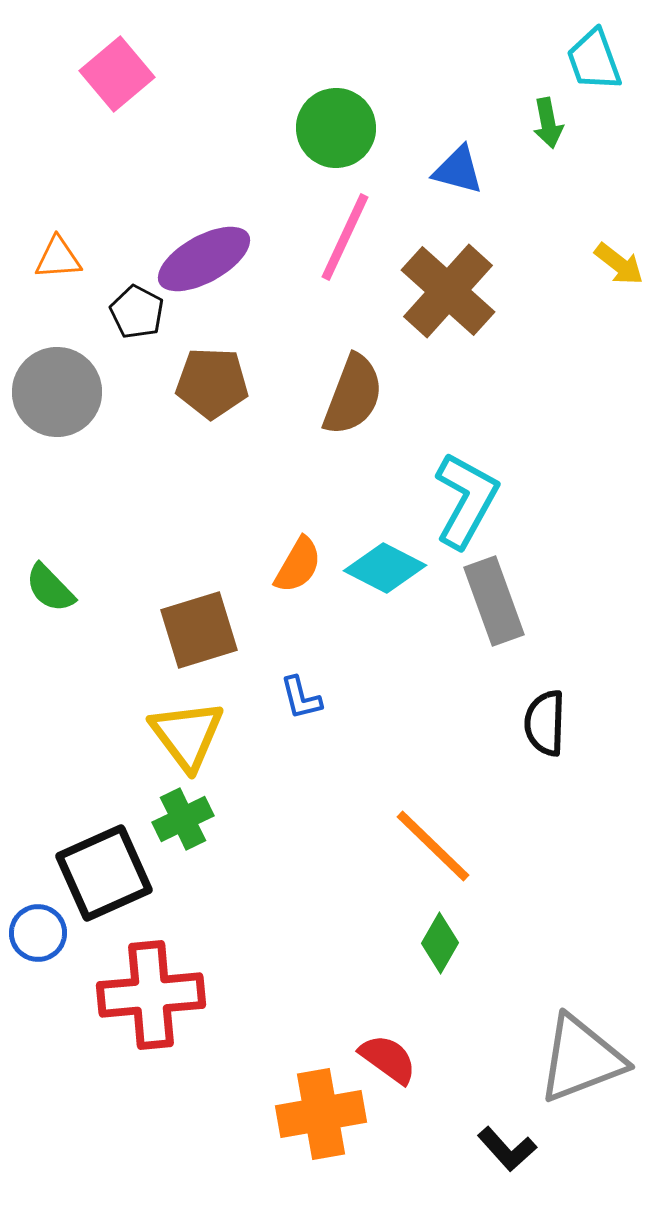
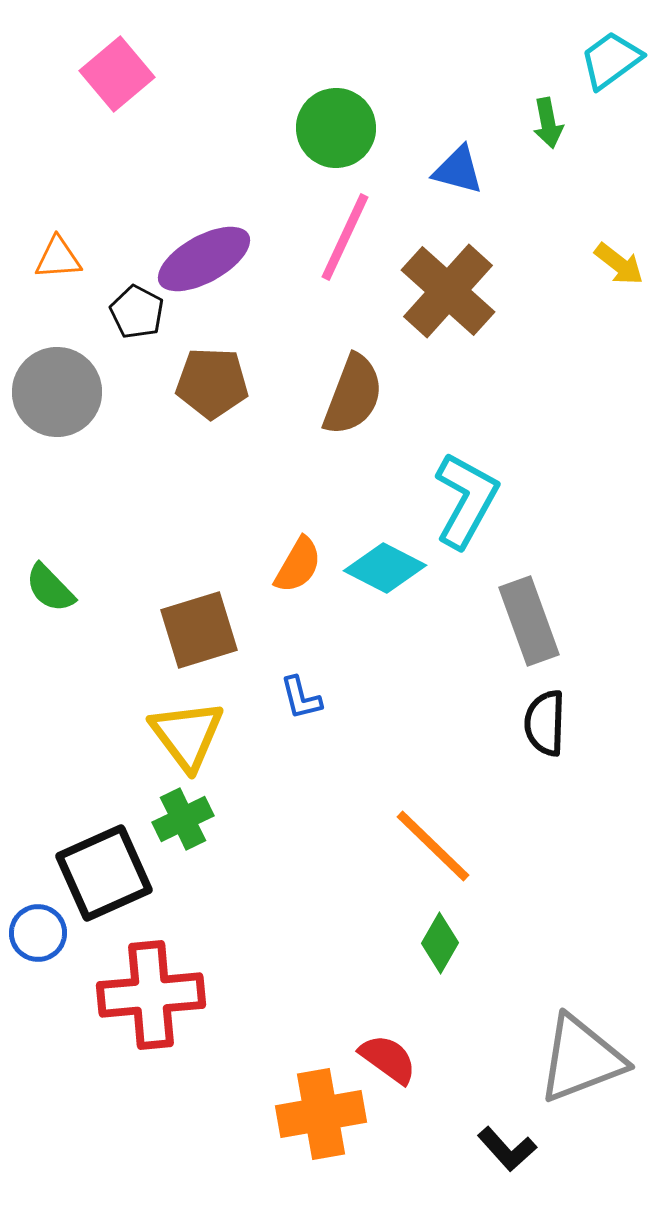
cyan trapezoid: moved 17 px right; rotated 74 degrees clockwise
gray rectangle: moved 35 px right, 20 px down
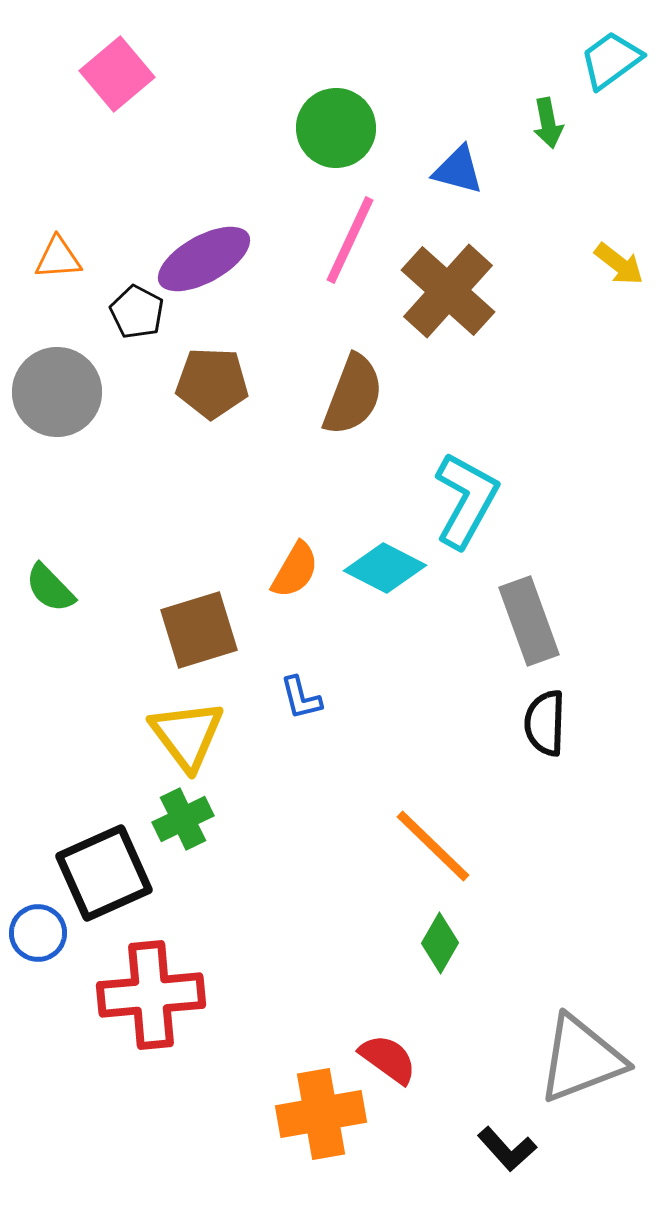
pink line: moved 5 px right, 3 px down
orange semicircle: moved 3 px left, 5 px down
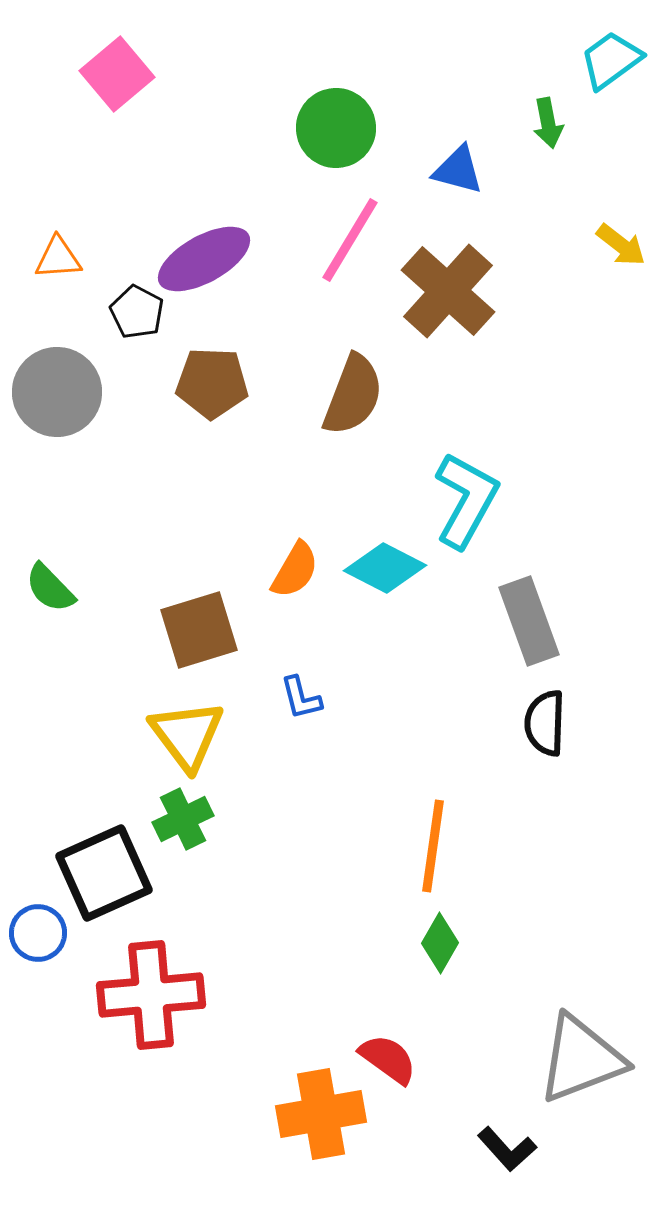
pink line: rotated 6 degrees clockwise
yellow arrow: moved 2 px right, 19 px up
orange line: rotated 54 degrees clockwise
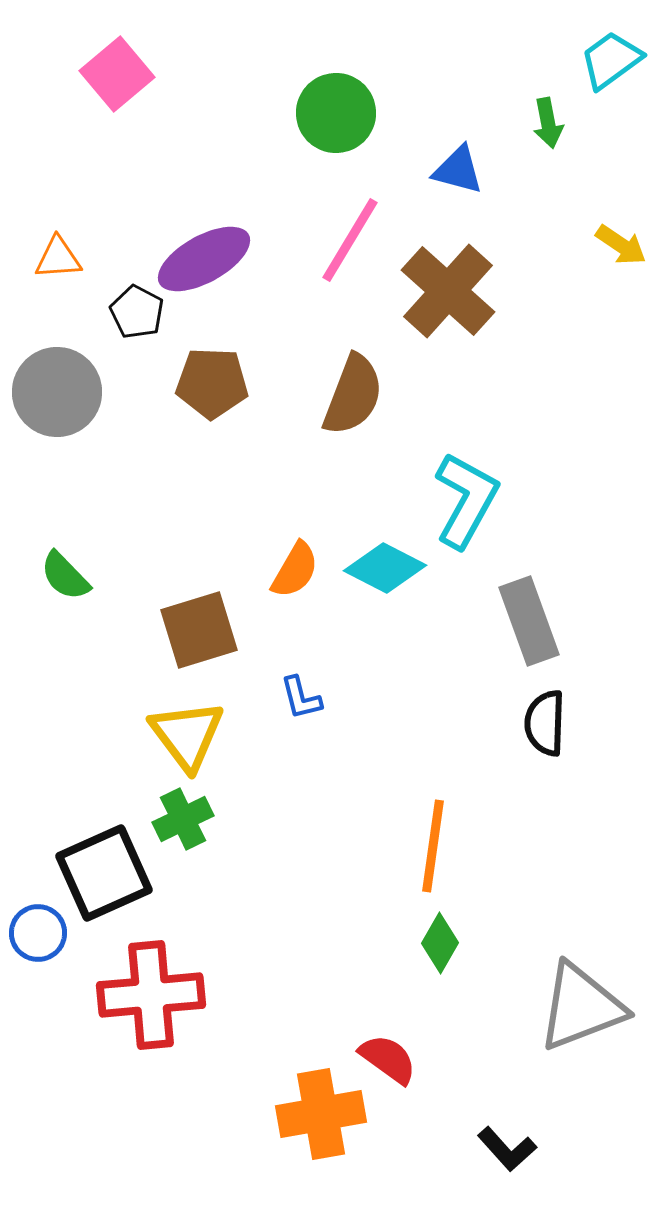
green circle: moved 15 px up
yellow arrow: rotated 4 degrees counterclockwise
green semicircle: moved 15 px right, 12 px up
gray triangle: moved 52 px up
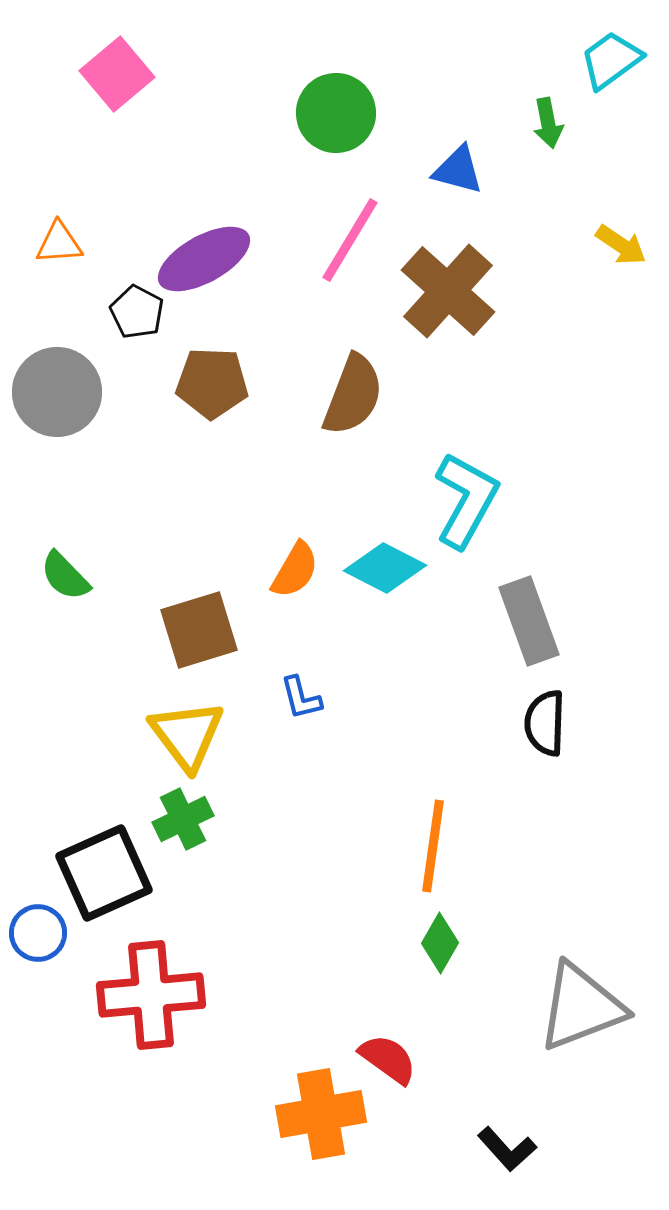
orange triangle: moved 1 px right, 15 px up
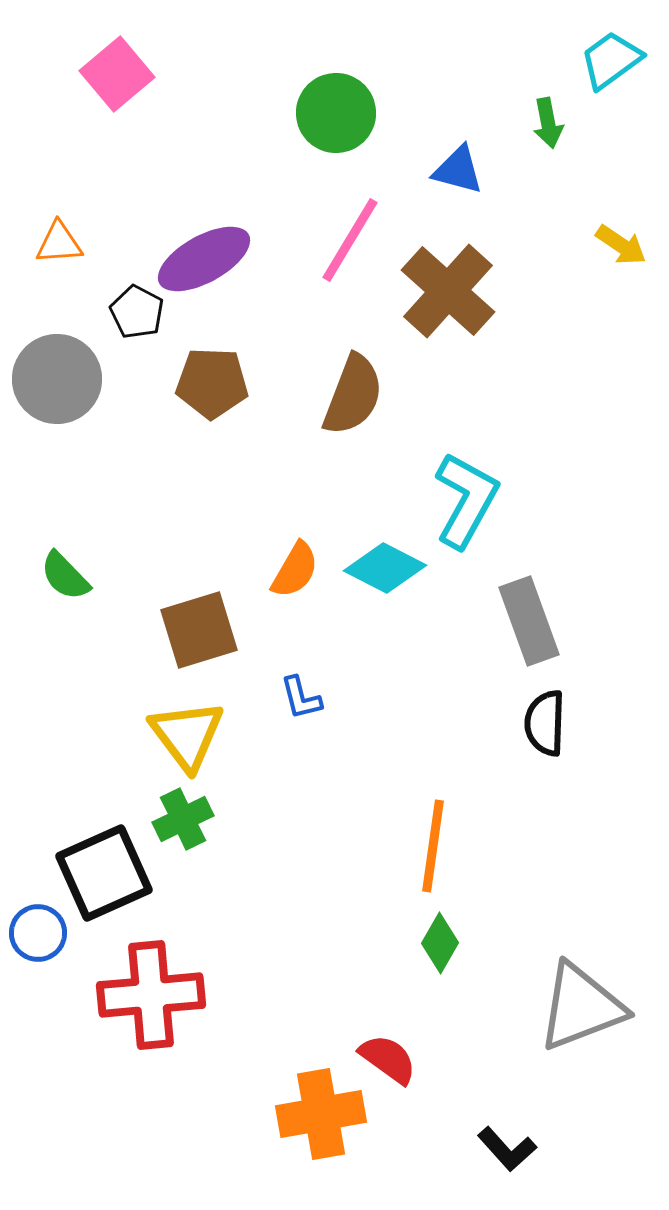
gray circle: moved 13 px up
